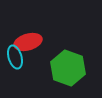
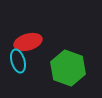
cyan ellipse: moved 3 px right, 4 px down
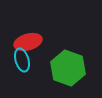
cyan ellipse: moved 4 px right, 1 px up
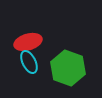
cyan ellipse: moved 7 px right, 2 px down; rotated 10 degrees counterclockwise
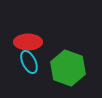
red ellipse: rotated 16 degrees clockwise
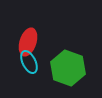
red ellipse: rotated 72 degrees counterclockwise
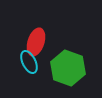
red ellipse: moved 8 px right
